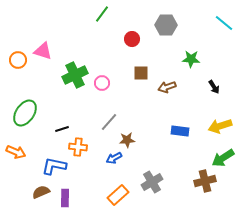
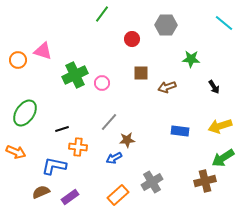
purple rectangle: moved 5 px right, 1 px up; rotated 54 degrees clockwise
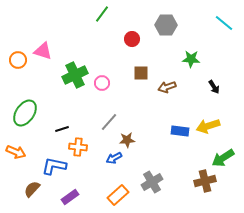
yellow arrow: moved 12 px left
brown semicircle: moved 9 px left, 3 px up; rotated 24 degrees counterclockwise
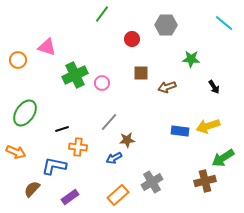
pink triangle: moved 4 px right, 4 px up
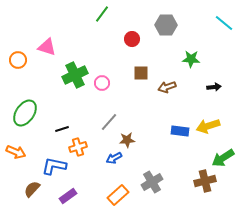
black arrow: rotated 64 degrees counterclockwise
orange cross: rotated 24 degrees counterclockwise
purple rectangle: moved 2 px left, 1 px up
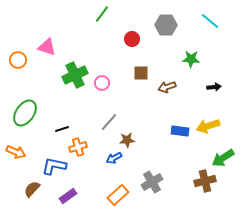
cyan line: moved 14 px left, 2 px up
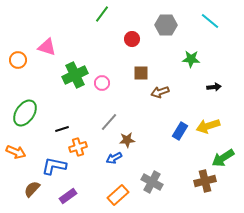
brown arrow: moved 7 px left, 5 px down
blue rectangle: rotated 66 degrees counterclockwise
gray cross: rotated 30 degrees counterclockwise
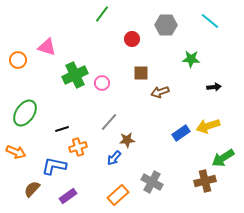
blue rectangle: moved 1 px right, 2 px down; rotated 24 degrees clockwise
blue arrow: rotated 21 degrees counterclockwise
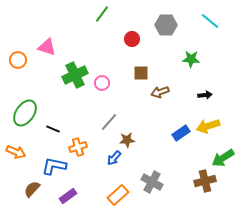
black arrow: moved 9 px left, 8 px down
black line: moved 9 px left; rotated 40 degrees clockwise
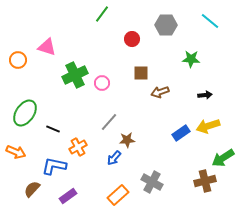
orange cross: rotated 12 degrees counterclockwise
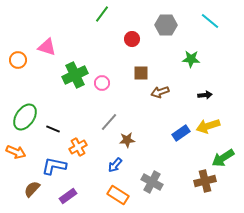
green ellipse: moved 4 px down
blue arrow: moved 1 px right, 7 px down
orange rectangle: rotated 75 degrees clockwise
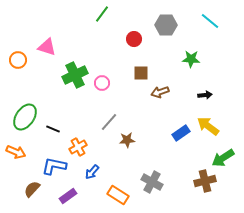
red circle: moved 2 px right
yellow arrow: rotated 55 degrees clockwise
blue arrow: moved 23 px left, 7 px down
